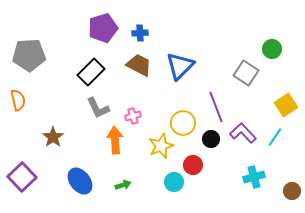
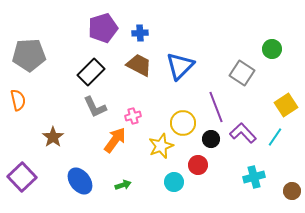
gray square: moved 4 px left
gray L-shape: moved 3 px left, 1 px up
orange arrow: rotated 40 degrees clockwise
red circle: moved 5 px right
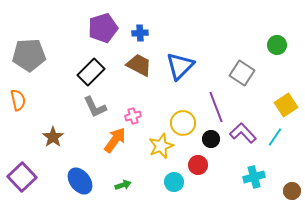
green circle: moved 5 px right, 4 px up
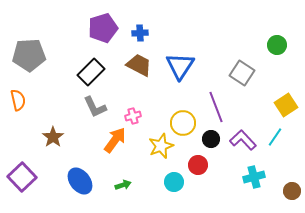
blue triangle: rotated 12 degrees counterclockwise
purple L-shape: moved 7 px down
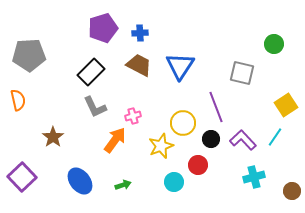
green circle: moved 3 px left, 1 px up
gray square: rotated 20 degrees counterclockwise
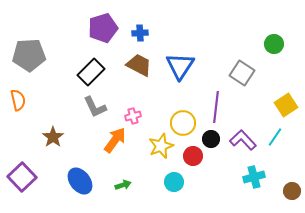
gray square: rotated 20 degrees clockwise
purple line: rotated 28 degrees clockwise
red circle: moved 5 px left, 9 px up
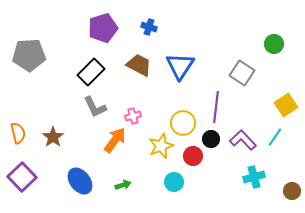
blue cross: moved 9 px right, 6 px up; rotated 21 degrees clockwise
orange semicircle: moved 33 px down
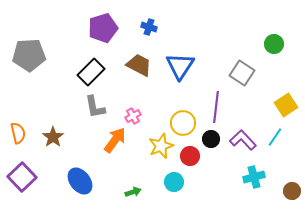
gray L-shape: rotated 15 degrees clockwise
pink cross: rotated 14 degrees counterclockwise
red circle: moved 3 px left
green arrow: moved 10 px right, 7 px down
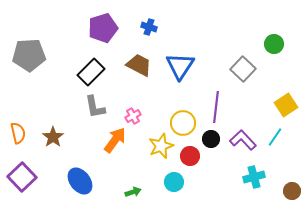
gray square: moved 1 px right, 4 px up; rotated 10 degrees clockwise
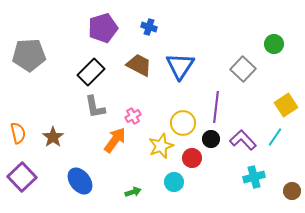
red circle: moved 2 px right, 2 px down
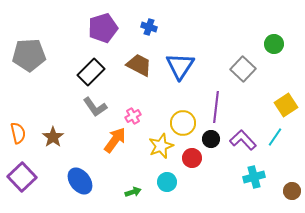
gray L-shape: rotated 25 degrees counterclockwise
cyan circle: moved 7 px left
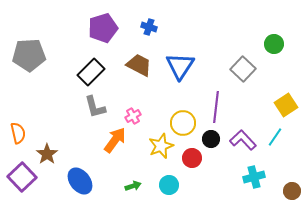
gray L-shape: rotated 20 degrees clockwise
brown star: moved 6 px left, 17 px down
cyan circle: moved 2 px right, 3 px down
green arrow: moved 6 px up
